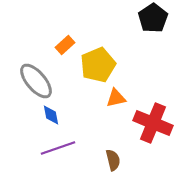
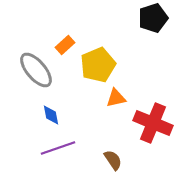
black pentagon: rotated 16 degrees clockwise
gray ellipse: moved 11 px up
brown semicircle: rotated 20 degrees counterclockwise
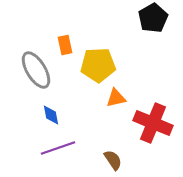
black pentagon: rotated 12 degrees counterclockwise
orange rectangle: rotated 60 degrees counterclockwise
yellow pentagon: rotated 20 degrees clockwise
gray ellipse: rotated 9 degrees clockwise
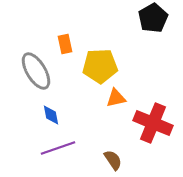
orange rectangle: moved 1 px up
yellow pentagon: moved 2 px right, 1 px down
gray ellipse: moved 1 px down
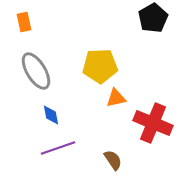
orange rectangle: moved 41 px left, 22 px up
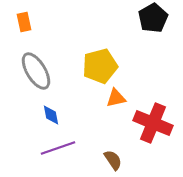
yellow pentagon: rotated 12 degrees counterclockwise
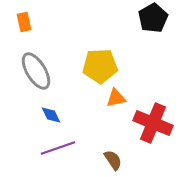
yellow pentagon: rotated 12 degrees clockwise
blue diamond: rotated 15 degrees counterclockwise
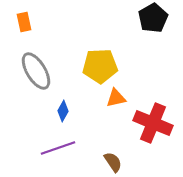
blue diamond: moved 12 px right, 4 px up; rotated 55 degrees clockwise
brown semicircle: moved 2 px down
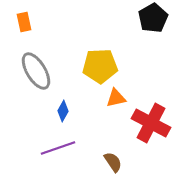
red cross: moved 2 px left; rotated 6 degrees clockwise
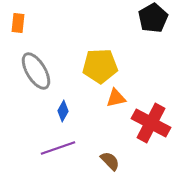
orange rectangle: moved 6 px left, 1 px down; rotated 18 degrees clockwise
brown semicircle: moved 3 px left, 1 px up; rotated 10 degrees counterclockwise
